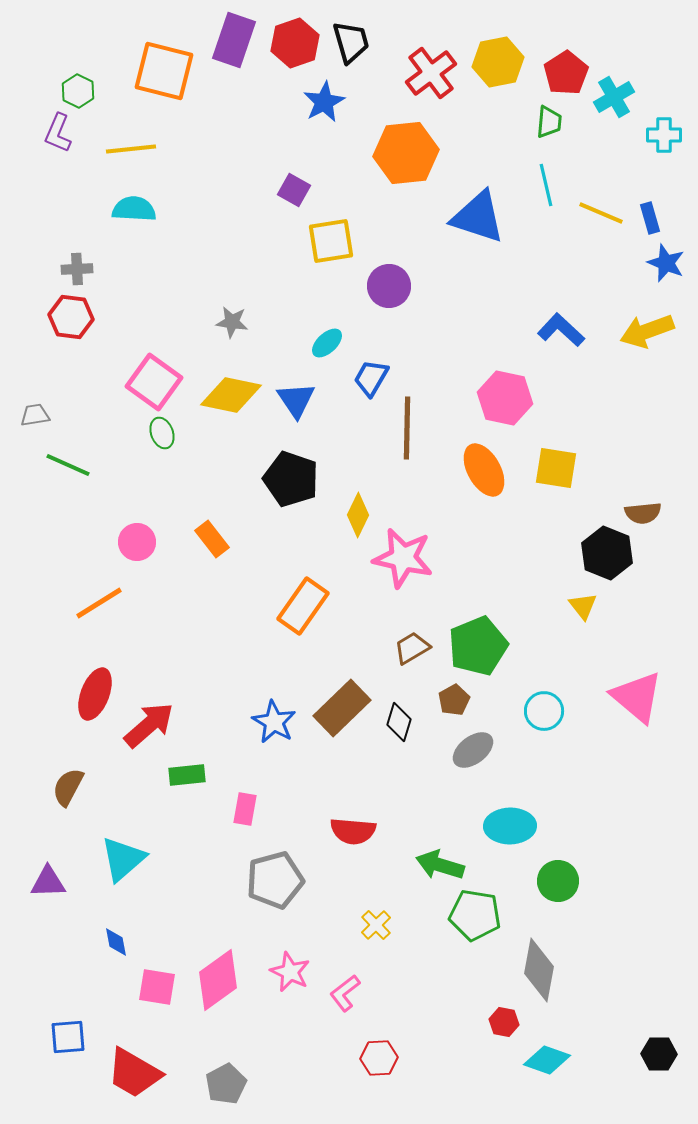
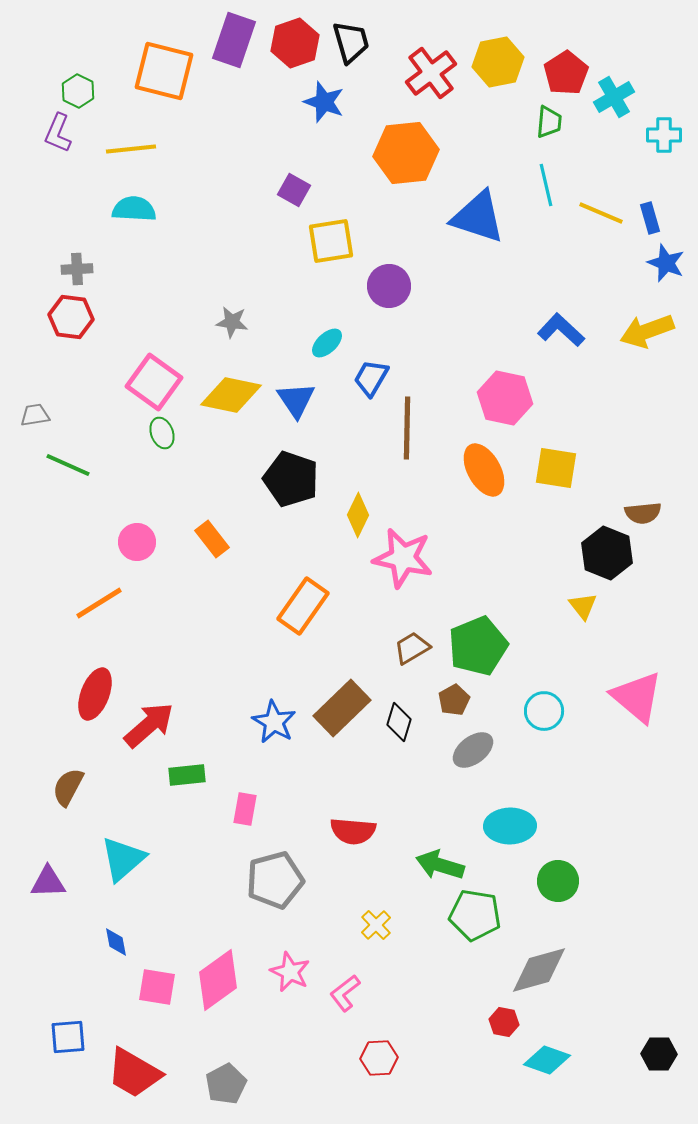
blue star at (324, 102): rotated 24 degrees counterclockwise
gray diamond at (539, 970): rotated 64 degrees clockwise
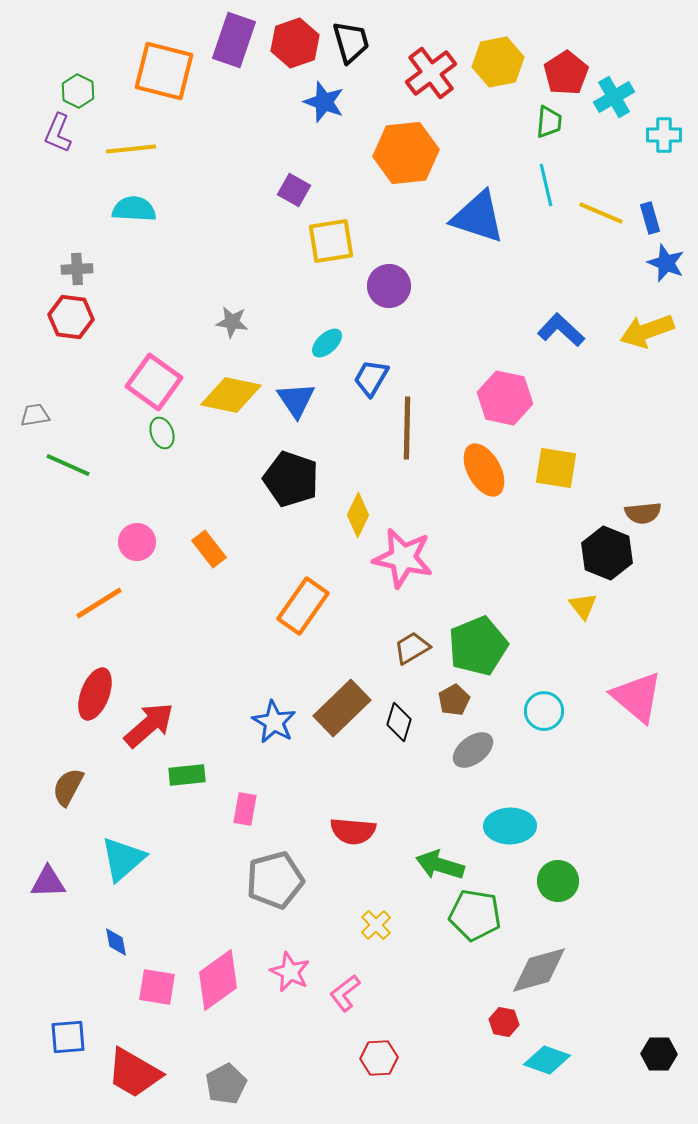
orange rectangle at (212, 539): moved 3 px left, 10 px down
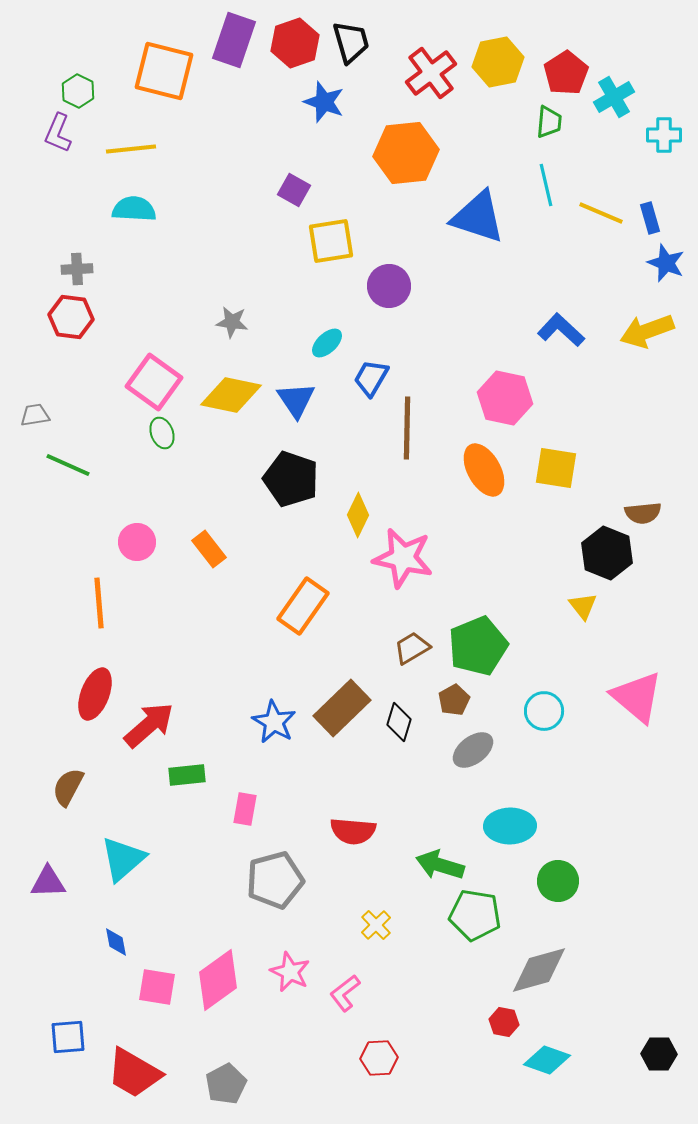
orange line at (99, 603): rotated 63 degrees counterclockwise
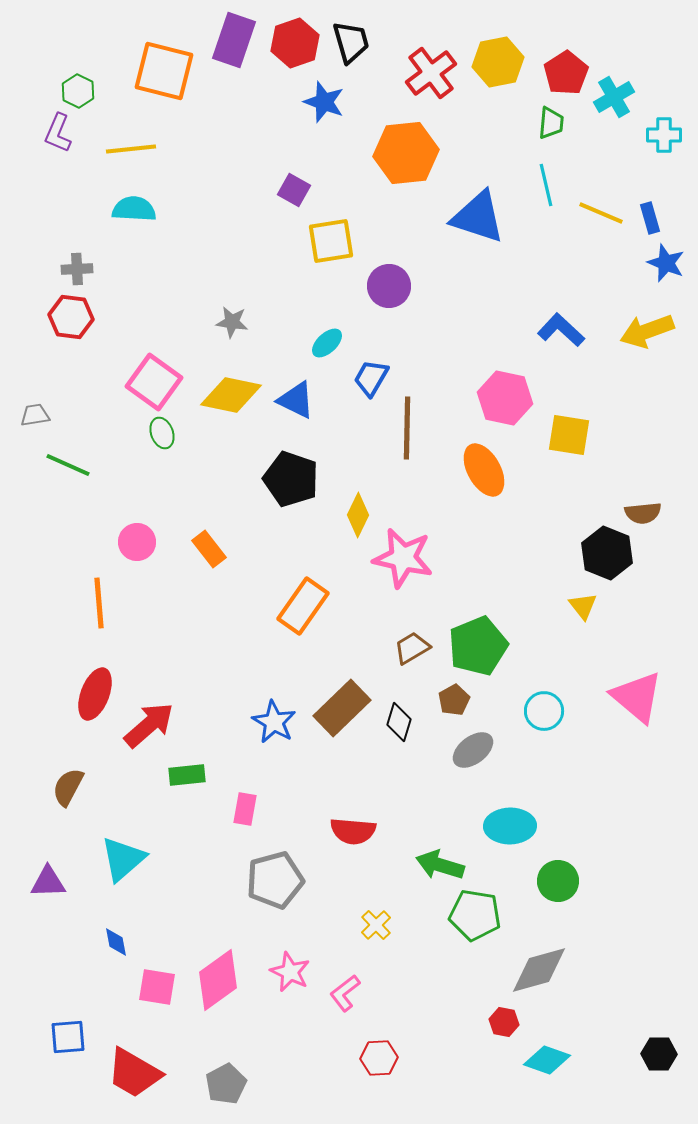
green trapezoid at (549, 122): moved 2 px right, 1 px down
blue triangle at (296, 400): rotated 30 degrees counterclockwise
yellow square at (556, 468): moved 13 px right, 33 px up
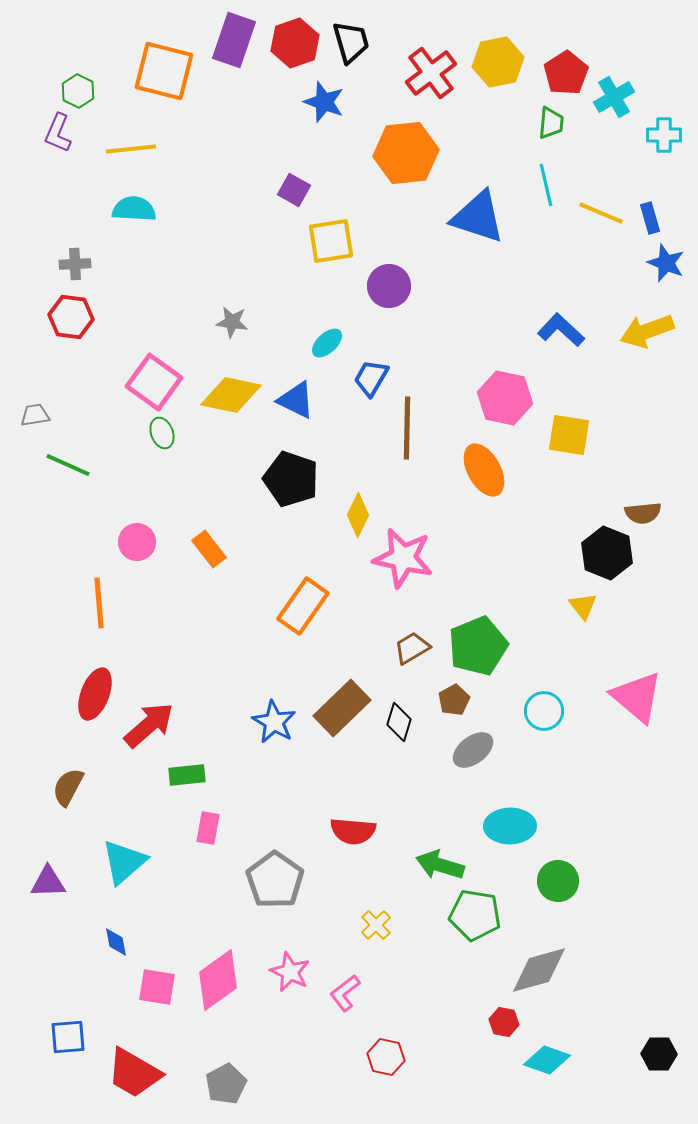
gray cross at (77, 269): moved 2 px left, 5 px up
pink rectangle at (245, 809): moved 37 px left, 19 px down
cyan triangle at (123, 859): moved 1 px right, 3 px down
gray pentagon at (275, 880): rotated 22 degrees counterclockwise
red hexagon at (379, 1058): moved 7 px right, 1 px up; rotated 15 degrees clockwise
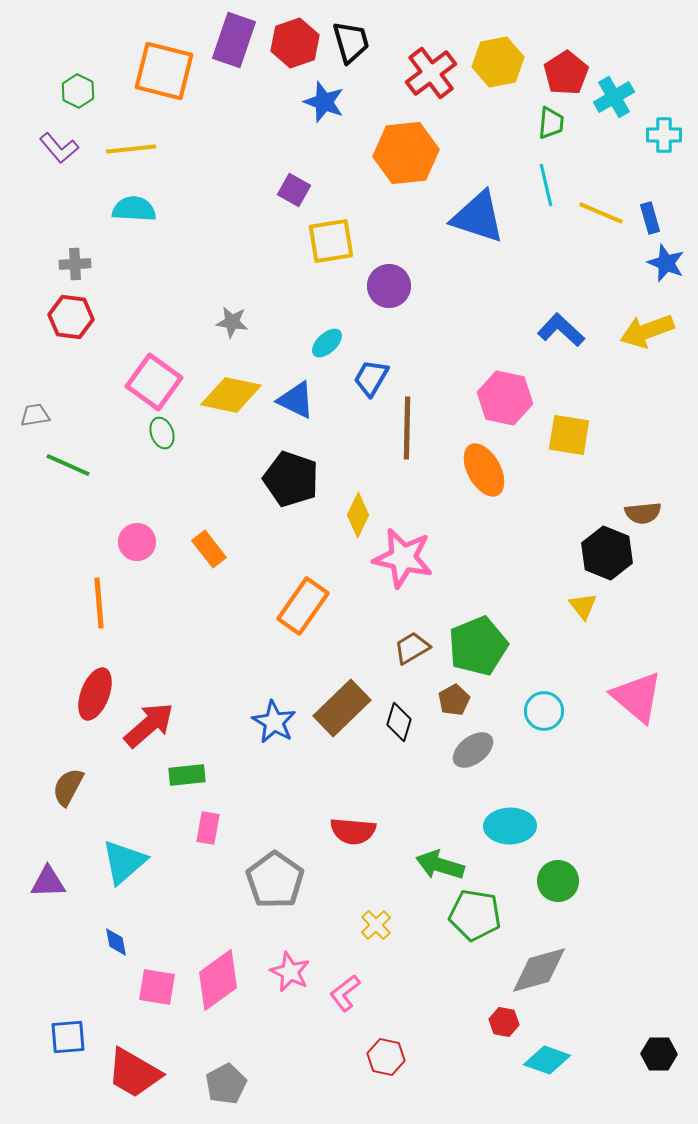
purple L-shape at (58, 133): moved 1 px right, 15 px down; rotated 63 degrees counterclockwise
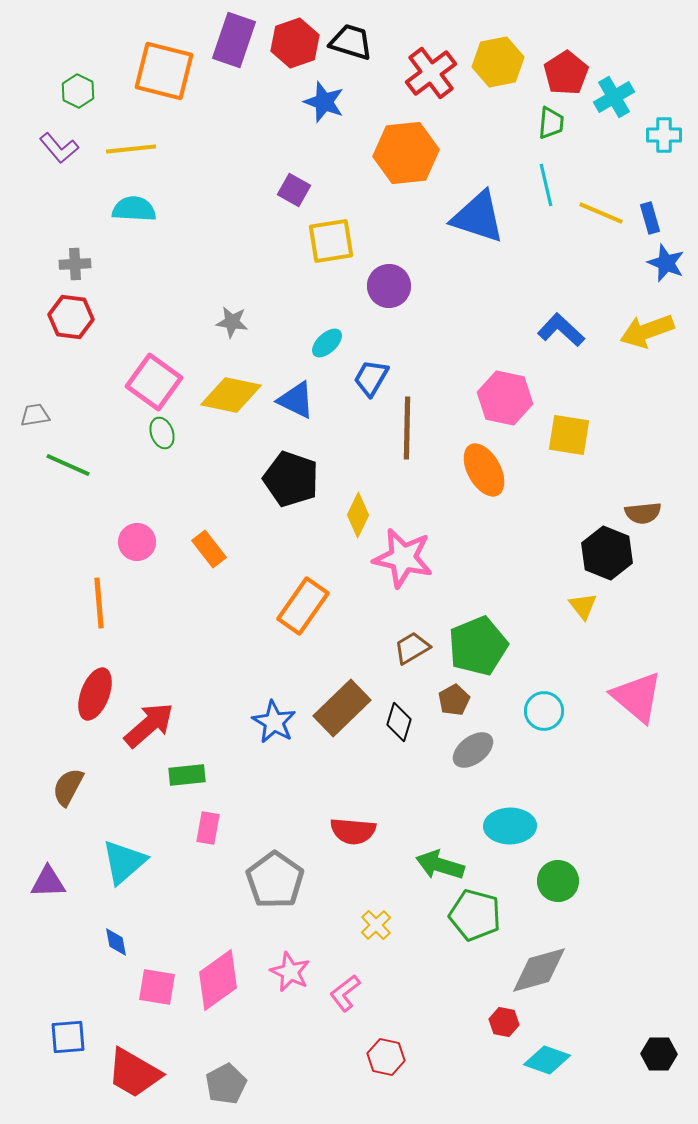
black trapezoid at (351, 42): rotated 57 degrees counterclockwise
green pentagon at (475, 915): rotated 6 degrees clockwise
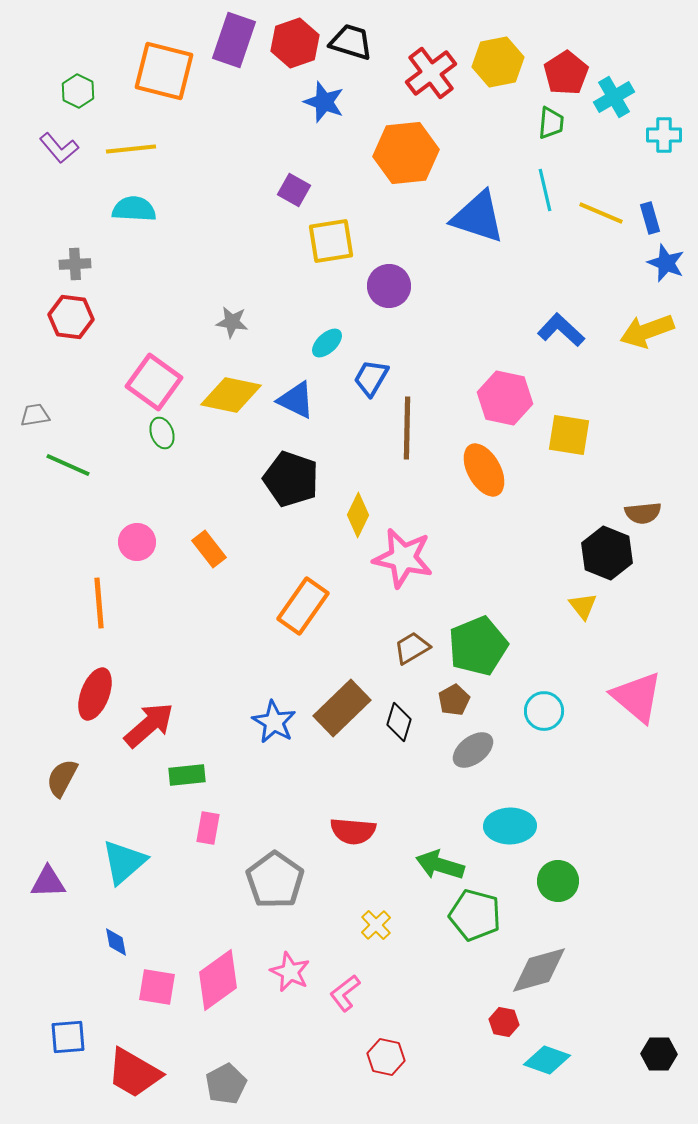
cyan line at (546, 185): moved 1 px left, 5 px down
brown semicircle at (68, 787): moved 6 px left, 9 px up
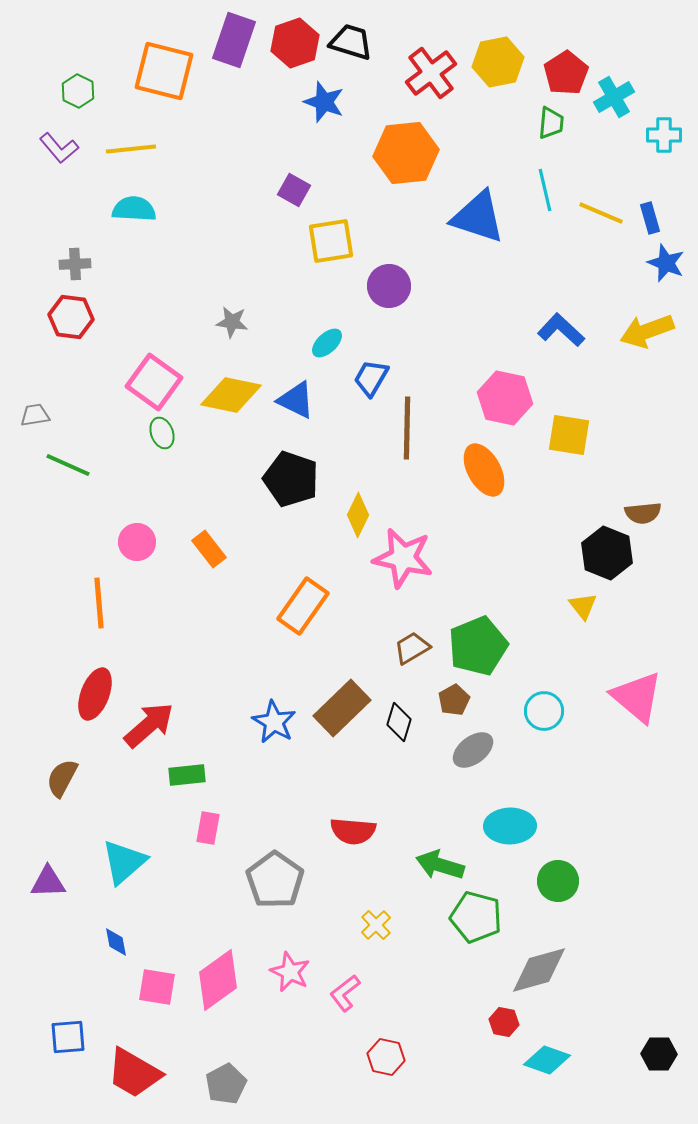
green pentagon at (475, 915): moved 1 px right, 2 px down
